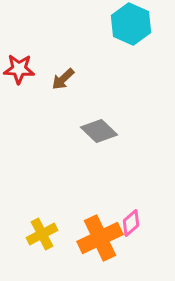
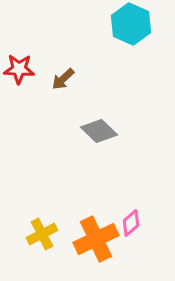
orange cross: moved 4 px left, 1 px down
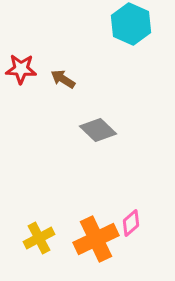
red star: moved 2 px right
brown arrow: rotated 75 degrees clockwise
gray diamond: moved 1 px left, 1 px up
yellow cross: moved 3 px left, 4 px down
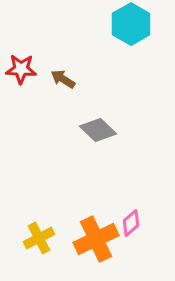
cyan hexagon: rotated 6 degrees clockwise
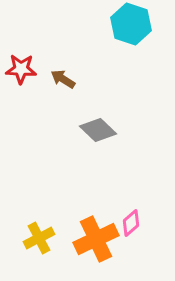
cyan hexagon: rotated 12 degrees counterclockwise
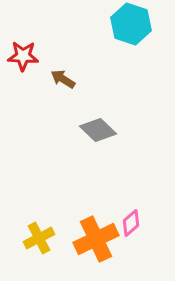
red star: moved 2 px right, 13 px up
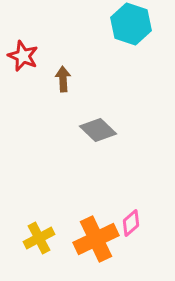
red star: rotated 20 degrees clockwise
brown arrow: rotated 55 degrees clockwise
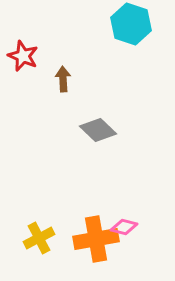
pink diamond: moved 7 px left, 4 px down; rotated 56 degrees clockwise
orange cross: rotated 15 degrees clockwise
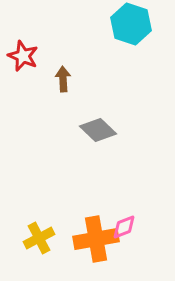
pink diamond: rotated 36 degrees counterclockwise
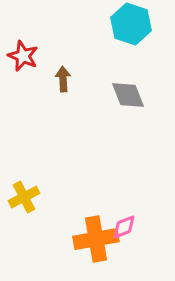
gray diamond: moved 30 px right, 35 px up; rotated 24 degrees clockwise
yellow cross: moved 15 px left, 41 px up
